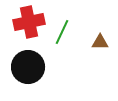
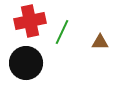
red cross: moved 1 px right, 1 px up
black circle: moved 2 px left, 4 px up
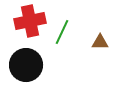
black circle: moved 2 px down
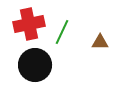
red cross: moved 1 px left, 3 px down
black circle: moved 9 px right
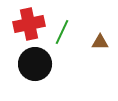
black circle: moved 1 px up
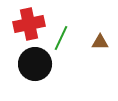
green line: moved 1 px left, 6 px down
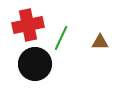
red cross: moved 1 px left, 1 px down
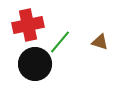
green line: moved 1 px left, 4 px down; rotated 15 degrees clockwise
brown triangle: rotated 18 degrees clockwise
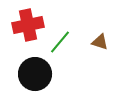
black circle: moved 10 px down
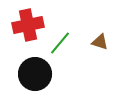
green line: moved 1 px down
